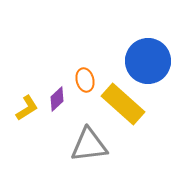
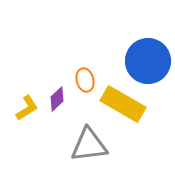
yellow rectangle: rotated 12 degrees counterclockwise
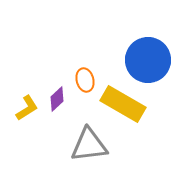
blue circle: moved 1 px up
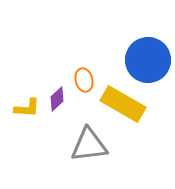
orange ellipse: moved 1 px left
yellow L-shape: rotated 36 degrees clockwise
